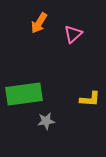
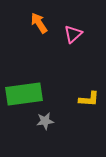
orange arrow: rotated 115 degrees clockwise
yellow L-shape: moved 1 px left
gray star: moved 1 px left
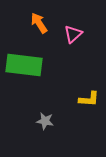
green rectangle: moved 29 px up; rotated 15 degrees clockwise
gray star: rotated 18 degrees clockwise
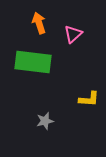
orange arrow: rotated 15 degrees clockwise
green rectangle: moved 9 px right, 3 px up
gray star: rotated 24 degrees counterclockwise
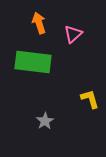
yellow L-shape: moved 1 px right; rotated 110 degrees counterclockwise
gray star: rotated 18 degrees counterclockwise
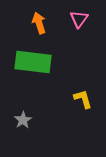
pink triangle: moved 6 px right, 15 px up; rotated 12 degrees counterclockwise
yellow L-shape: moved 7 px left
gray star: moved 22 px left, 1 px up
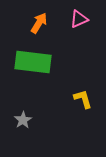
pink triangle: rotated 30 degrees clockwise
orange arrow: rotated 50 degrees clockwise
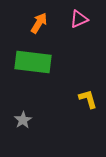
yellow L-shape: moved 5 px right
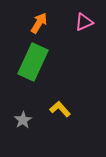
pink triangle: moved 5 px right, 3 px down
green rectangle: rotated 72 degrees counterclockwise
yellow L-shape: moved 28 px left, 10 px down; rotated 25 degrees counterclockwise
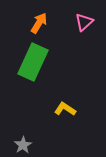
pink triangle: rotated 18 degrees counterclockwise
yellow L-shape: moved 5 px right; rotated 15 degrees counterclockwise
gray star: moved 25 px down
